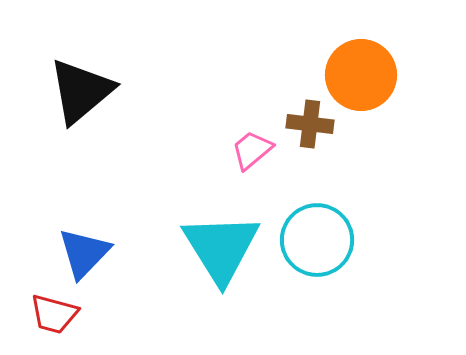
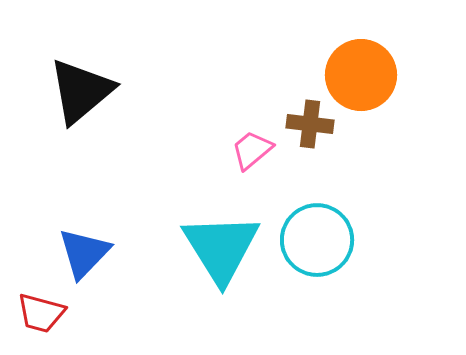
red trapezoid: moved 13 px left, 1 px up
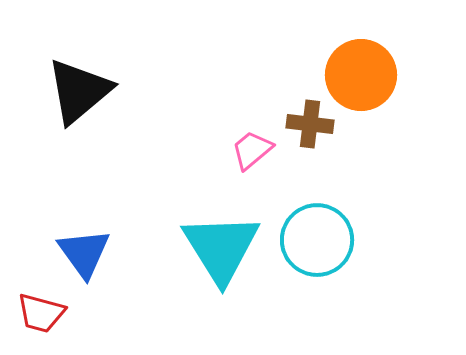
black triangle: moved 2 px left
blue triangle: rotated 20 degrees counterclockwise
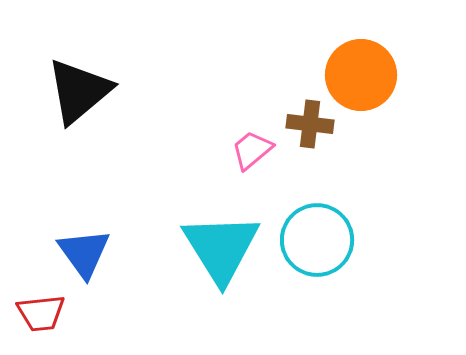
red trapezoid: rotated 21 degrees counterclockwise
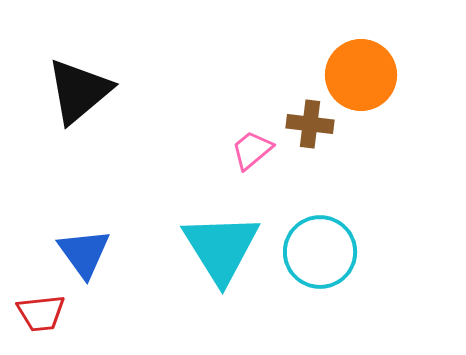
cyan circle: moved 3 px right, 12 px down
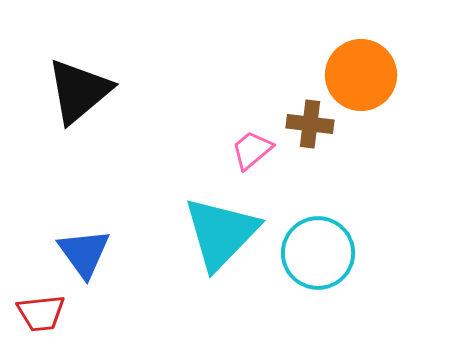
cyan triangle: moved 15 px up; rotated 16 degrees clockwise
cyan circle: moved 2 px left, 1 px down
